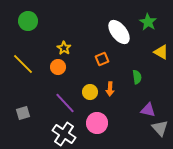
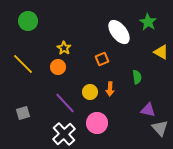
white cross: rotated 15 degrees clockwise
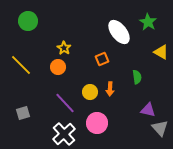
yellow line: moved 2 px left, 1 px down
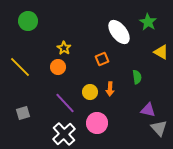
yellow line: moved 1 px left, 2 px down
gray triangle: moved 1 px left
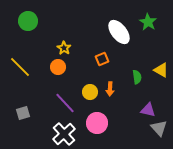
yellow triangle: moved 18 px down
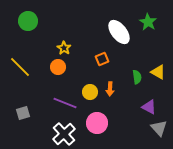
yellow triangle: moved 3 px left, 2 px down
purple line: rotated 25 degrees counterclockwise
purple triangle: moved 1 px right, 3 px up; rotated 14 degrees clockwise
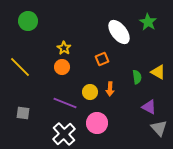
orange circle: moved 4 px right
gray square: rotated 24 degrees clockwise
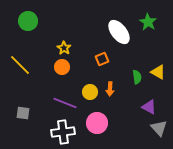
yellow line: moved 2 px up
white cross: moved 1 px left, 2 px up; rotated 35 degrees clockwise
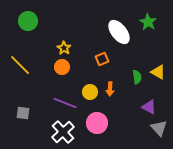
white cross: rotated 35 degrees counterclockwise
